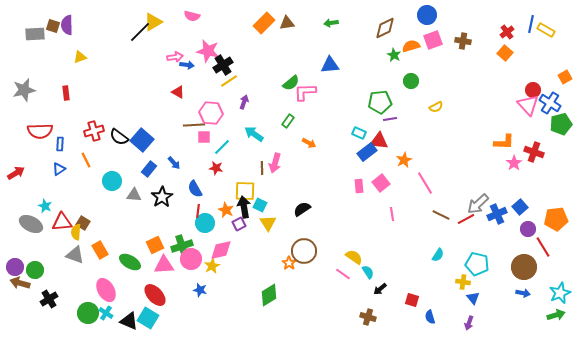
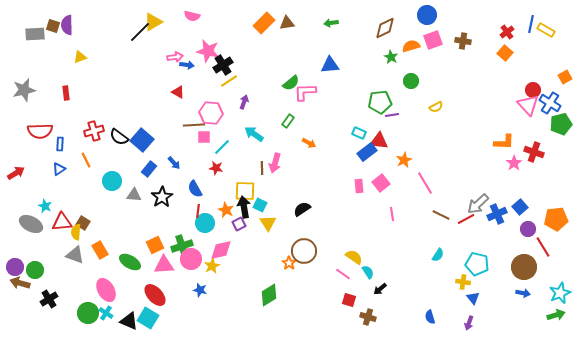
green star at (394, 55): moved 3 px left, 2 px down
purple line at (390, 119): moved 2 px right, 4 px up
red square at (412, 300): moved 63 px left
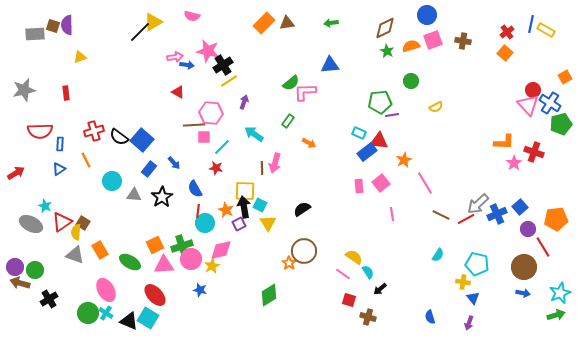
green star at (391, 57): moved 4 px left, 6 px up
red triangle at (62, 222): rotated 30 degrees counterclockwise
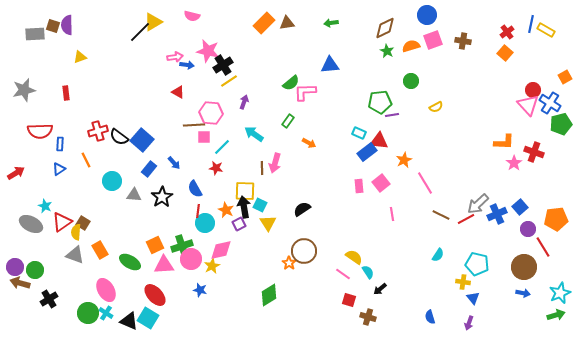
red cross at (94, 131): moved 4 px right
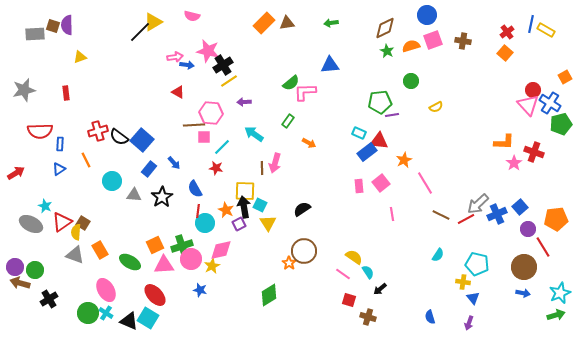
purple arrow at (244, 102): rotated 112 degrees counterclockwise
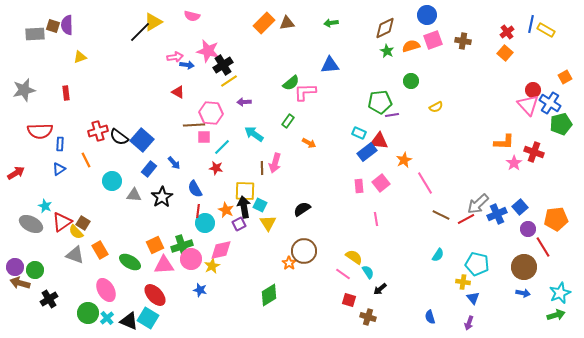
pink line at (392, 214): moved 16 px left, 5 px down
yellow semicircle at (76, 232): rotated 49 degrees counterclockwise
cyan cross at (106, 313): moved 1 px right, 5 px down; rotated 16 degrees clockwise
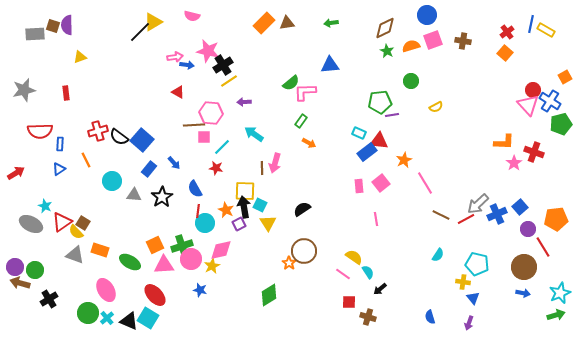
blue cross at (550, 103): moved 2 px up
green rectangle at (288, 121): moved 13 px right
orange rectangle at (100, 250): rotated 42 degrees counterclockwise
red square at (349, 300): moved 2 px down; rotated 16 degrees counterclockwise
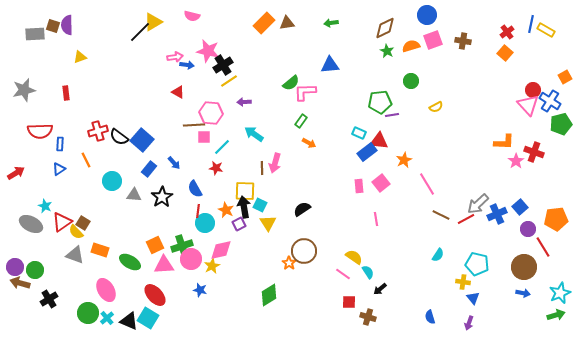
pink star at (514, 163): moved 2 px right, 2 px up
pink line at (425, 183): moved 2 px right, 1 px down
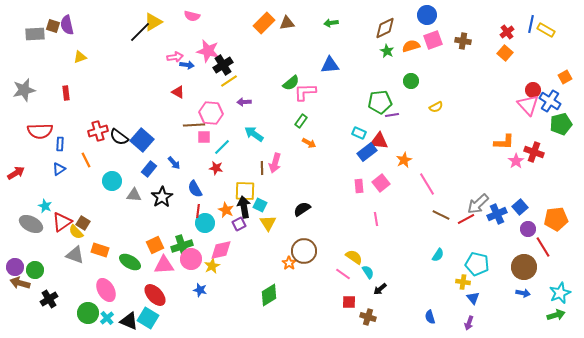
purple semicircle at (67, 25): rotated 12 degrees counterclockwise
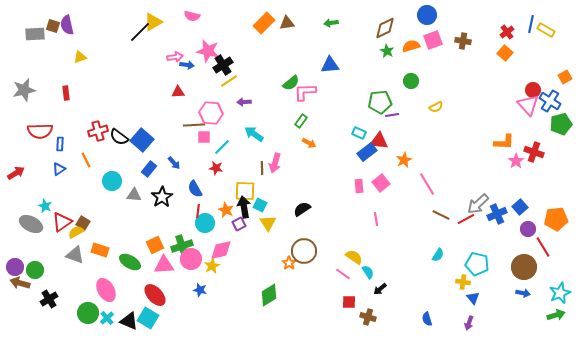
red triangle at (178, 92): rotated 32 degrees counterclockwise
yellow semicircle at (76, 232): rotated 105 degrees clockwise
blue semicircle at (430, 317): moved 3 px left, 2 px down
